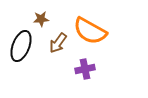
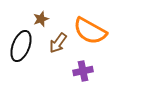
brown star: rotated 14 degrees counterclockwise
purple cross: moved 2 px left, 2 px down
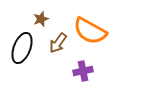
black ellipse: moved 1 px right, 2 px down
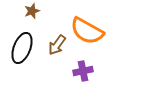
brown star: moved 9 px left, 8 px up
orange semicircle: moved 3 px left
brown arrow: moved 1 px left, 2 px down
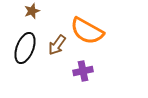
black ellipse: moved 3 px right
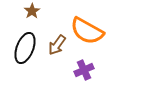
brown star: rotated 14 degrees counterclockwise
purple cross: moved 1 px right, 1 px up; rotated 12 degrees counterclockwise
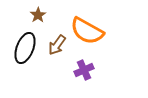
brown star: moved 6 px right, 4 px down
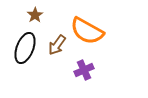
brown star: moved 3 px left
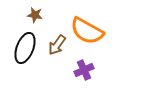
brown star: rotated 28 degrees counterclockwise
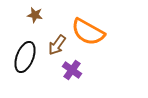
orange semicircle: moved 1 px right, 1 px down
black ellipse: moved 9 px down
purple cross: moved 12 px left; rotated 30 degrees counterclockwise
